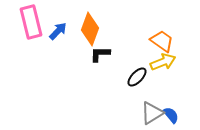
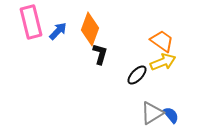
black L-shape: rotated 105 degrees clockwise
black ellipse: moved 2 px up
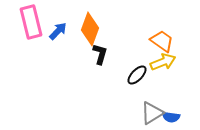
blue semicircle: moved 2 px down; rotated 138 degrees clockwise
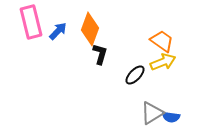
black ellipse: moved 2 px left
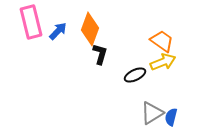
black ellipse: rotated 20 degrees clockwise
blue semicircle: rotated 96 degrees clockwise
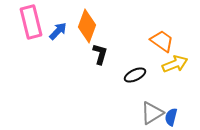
orange diamond: moved 3 px left, 3 px up
yellow arrow: moved 12 px right, 2 px down
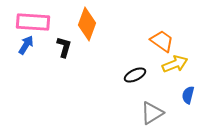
pink rectangle: moved 2 px right; rotated 72 degrees counterclockwise
orange diamond: moved 2 px up
blue arrow: moved 32 px left, 14 px down; rotated 12 degrees counterclockwise
black L-shape: moved 36 px left, 7 px up
blue semicircle: moved 17 px right, 22 px up
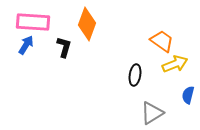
black ellipse: rotated 55 degrees counterclockwise
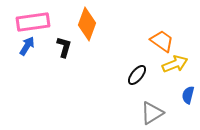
pink rectangle: rotated 12 degrees counterclockwise
blue arrow: moved 1 px right, 1 px down
black ellipse: moved 2 px right; rotated 30 degrees clockwise
